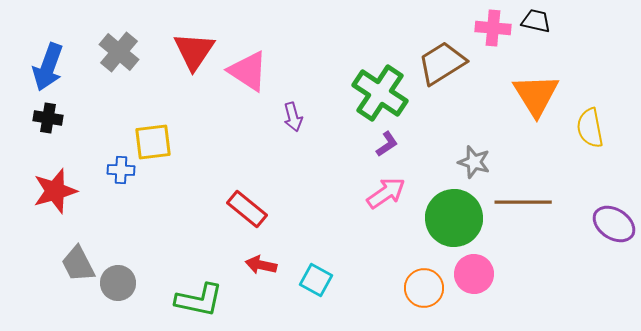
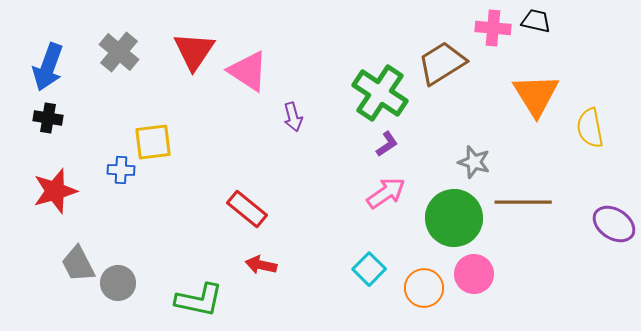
cyan square: moved 53 px right, 11 px up; rotated 16 degrees clockwise
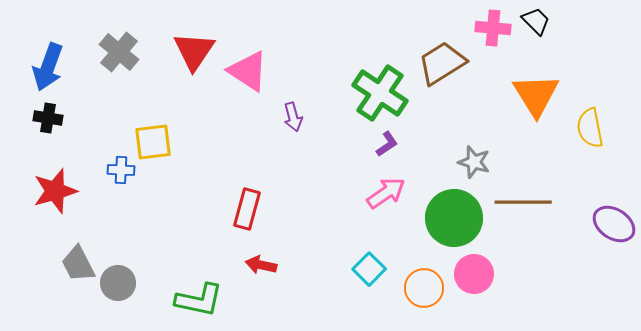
black trapezoid: rotated 32 degrees clockwise
red rectangle: rotated 66 degrees clockwise
